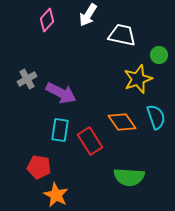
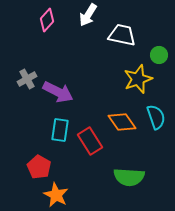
purple arrow: moved 3 px left, 1 px up
red pentagon: rotated 20 degrees clockwise
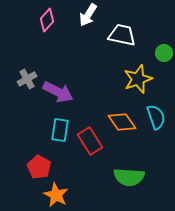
green circle: moved 5 px right, 2 px up
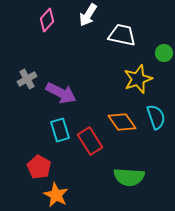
purple arrow: moved 3 px right, 1 px down
cyan rectangle: rotated 25 degrees counterclockwise
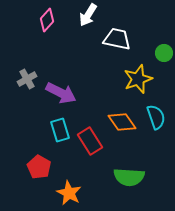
white trapezoid: moved 5 px left, 4 px down
orange star: moved 13 px right, 2 px up
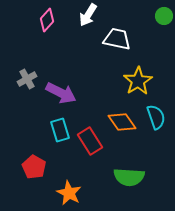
green circle: moved 37 px up
yellow star: moved 2 px down; rotated 12 degrees counterclockwise
red pentagon: moved 5 px left
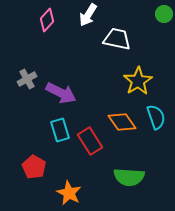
green circle: moved 2 px up
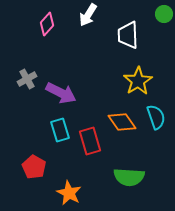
pink diamond: moved 4 px down
white trapezoid: moved 11 px right, 4 px up; rotated 104 degrees counterclockwise
red rectangle: rotated 16 degrees clockwise
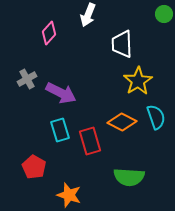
white arrow: rotated 10 degrees counterclockwise
pink diamond: moved 2 px right, 9 px down
white trapezoid: moved 6 px left, 9 px down
orange diamond: rotated 28 degrees counterclockwise
orange star: moved 2 px down; rotated 10 degrees counterclockwise
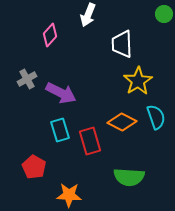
pink diamond: moved 1 px right, 2 px down
orange star: rotated 15 degrees counterclockwise
